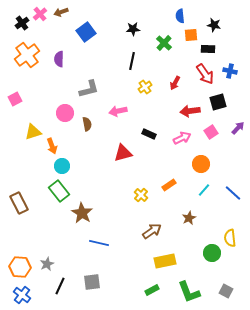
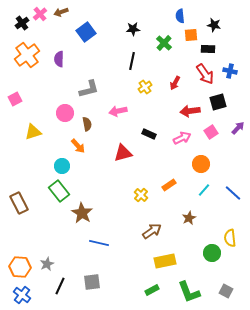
orange arrow at (52, 146): moved 26 px right; rotated 21 degrees counterclockwise
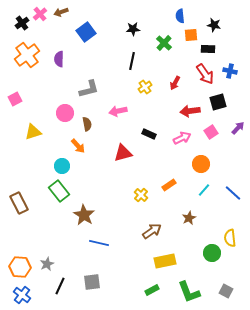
brown star at (82, 213): moved 2 px right, 2 px down
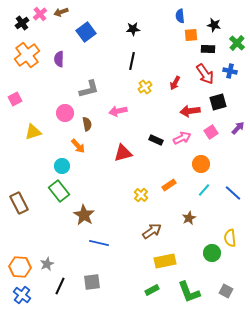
green cross at (164, 43): moved 73 px right
black rectangle at (149, 134): moved 7 px right, 6 px down
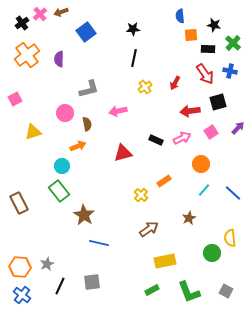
green cross at (237, 43): moved 4 px left
black line at (132, 61): moved 2 px right, 3 px up
orange arrow at (78, 146): rotated 70 degrees counterclockwise
orange rectangle at (169, 185): moved 5 px left, 4 px up
brown arrow at (152, 231): moved 3 px left, 2 px up
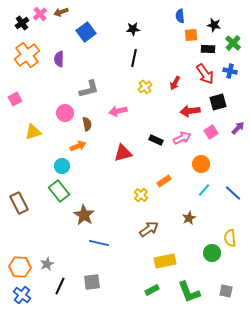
gray square at (226, 291): rotated 16 degrees counterclockwise
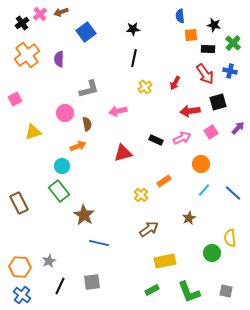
gray star at (47, 264): moved 2 px right, 3 px up
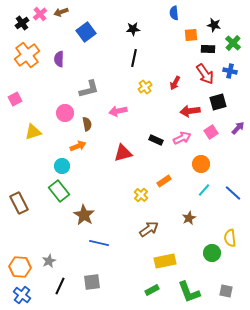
blue semicircle at (180, 16): moved 6 px left, 3 px up
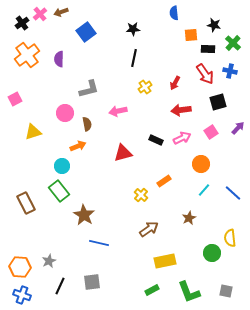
red arrow at (190, 111): moved 9 px left, 1 px up
brown rectangle at (19, 203): moved 7 px right
blue cross at (22, 295): rotated 18 degrees counterclockwise
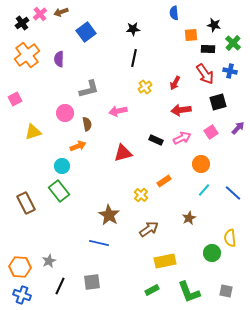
brown star at (84, 215): moved 25 px right
